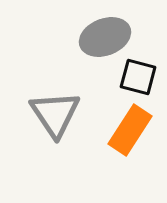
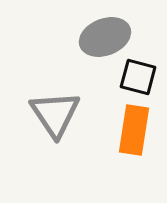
orange rectangle: moved 4 px right; rotated 24 degrees counterclockwise
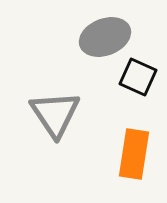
black square: rotated 9 degrees clockwise
orange rectangle: moved 24 px down
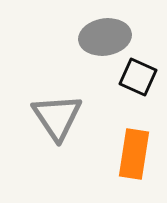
gray ellipse: rotated 12 degrees clockwise
gray triangle: moved 2 px right, 3 px down
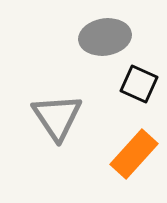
black square: moved 1 px right, 7 px down
orange rectangle: rotated 33 degrees clockwise
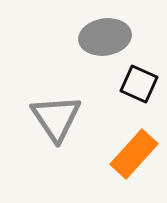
gray triangle: moved 1 px left, 1 px down
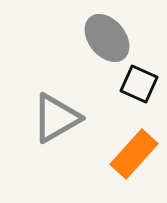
gray ellipse: moved 2 px right, 1 px down; rotated 60 degrees clockwise
gray triangle: rotated 34 degrees clockwise
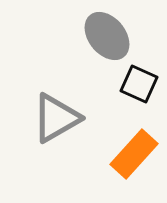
gray ellipse: moved 2 px up
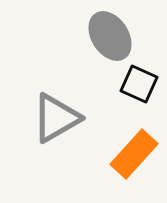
gray ellipse: moved 3 px right; rotated 6 degrees clockwise
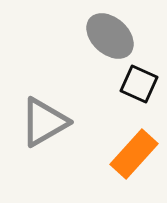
gray ellipse: rotated 15 degrees counterclockwise
gray triangle: moved 12 px left, 4 px down
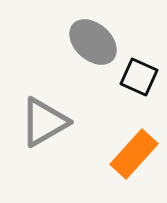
gray ellipse: moved 17 px left, 6 px down
black square: moved 7 px up
